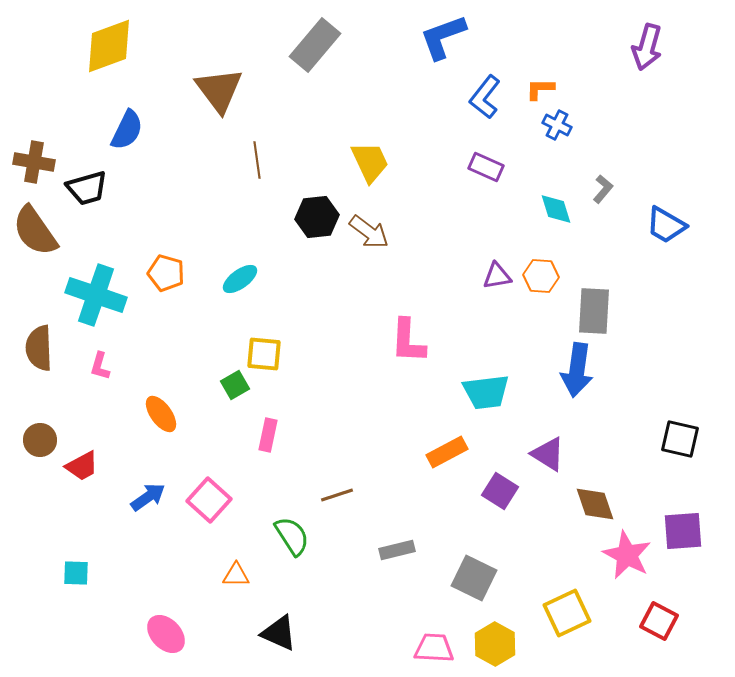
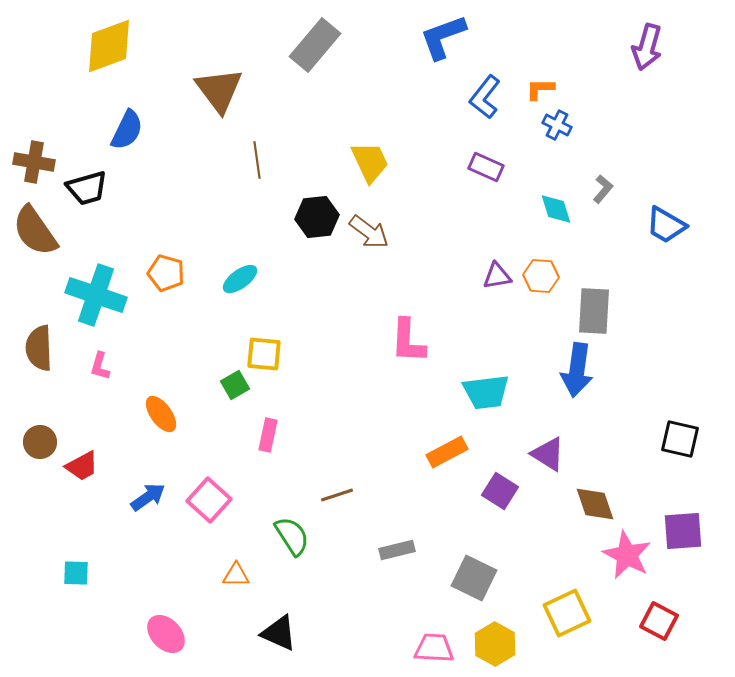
brown circle at (40, 440): moved 2 px down
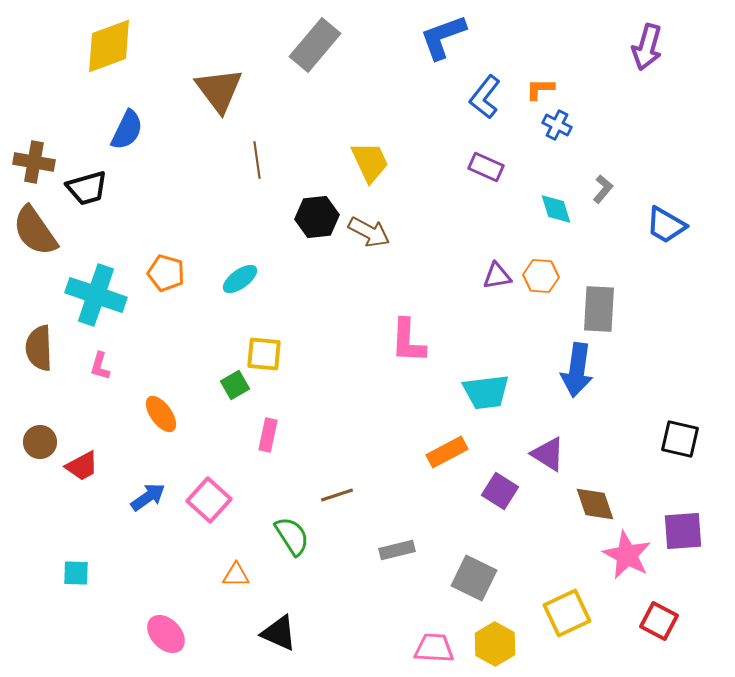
brown arrow at (369, 232): rotated 9 degrees counterclockwise
gray rectangle at (594, 311): moved 5 px right, 2 px up
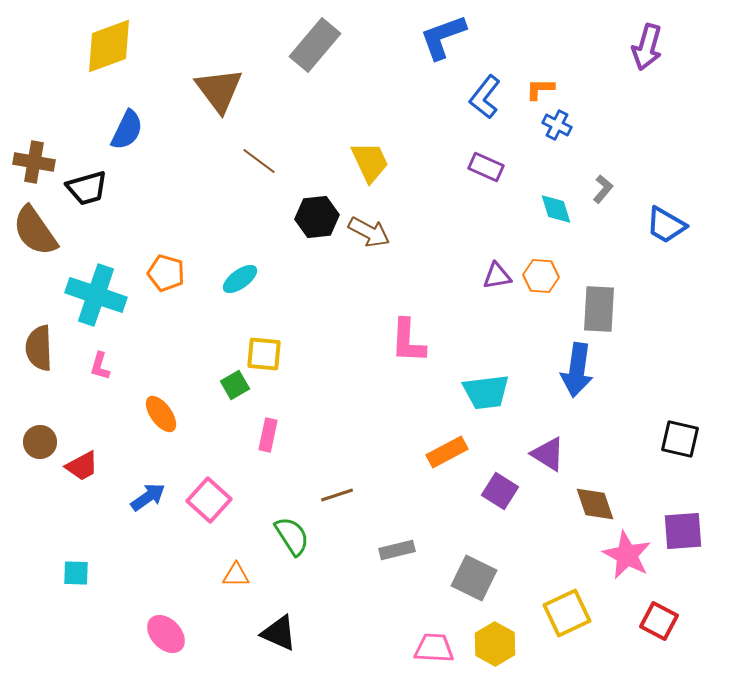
brown line at (257, 160): moved 2 px right, 1 px down; rotated 45 degrees counterclockwise
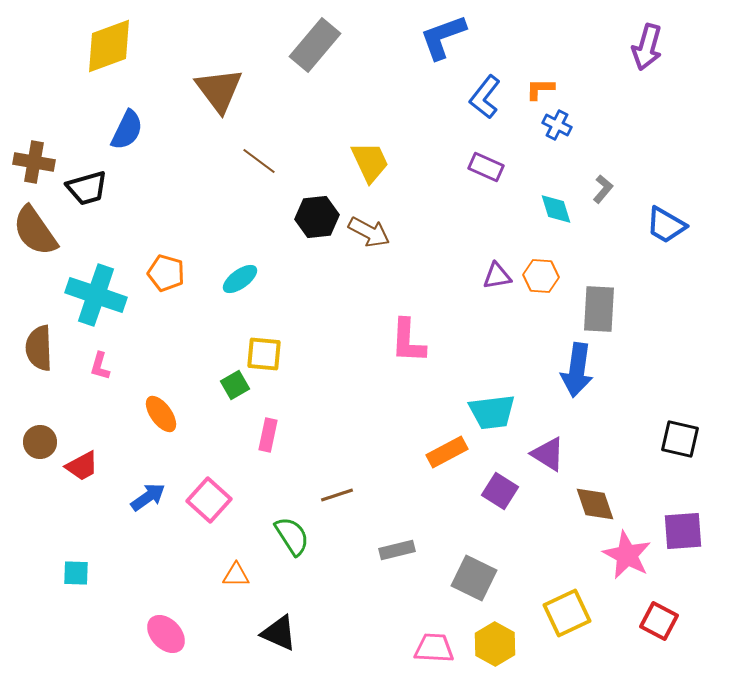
cyan trapezoid at (486, 392): moved 6 px right, 20 px down
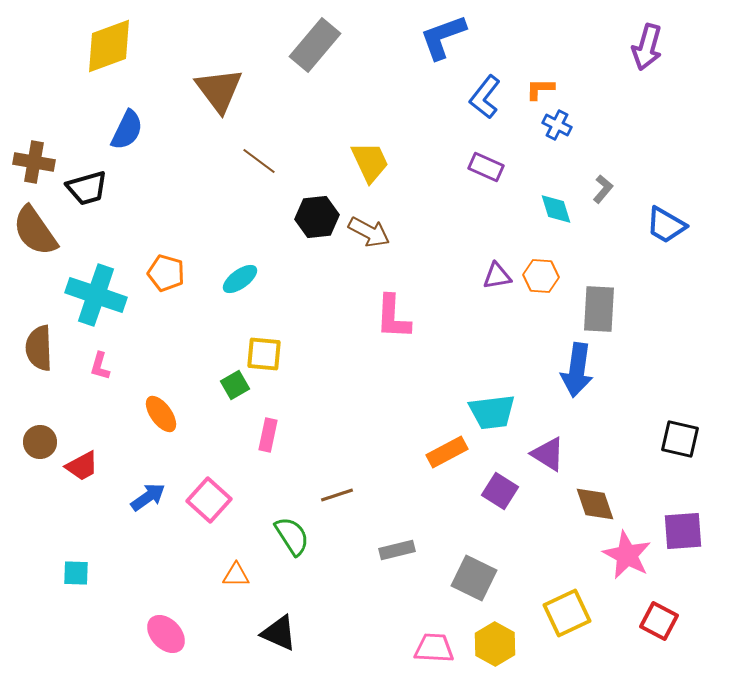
pink L-shape at (408, 341): moved 15 px left, 24 px up
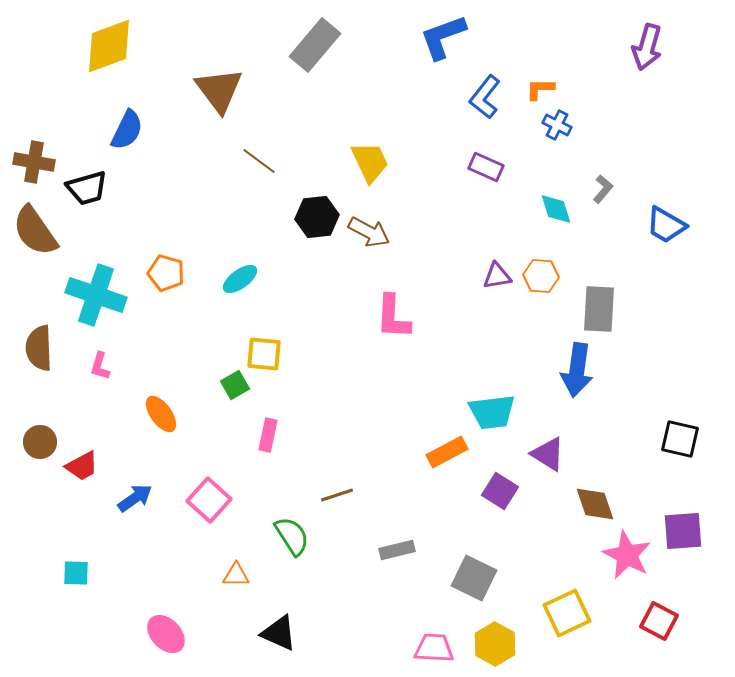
blue arrow at (148, 497): moved 13 px left, 1 px down
